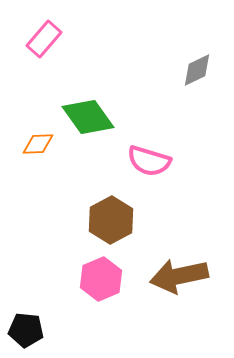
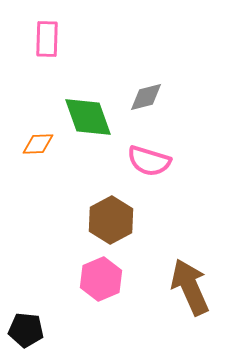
pink rectangle: moved 3 px right; rotated 39 degrees counterclockwise
gray diamond: moved 51 px left, 27 px down; rotated 12 degrees clockwise
green diamond: rotated 16 degrees clockwise
brown arrow: moved 11 px right, 11 px down; rotated 78 degrees clockwise
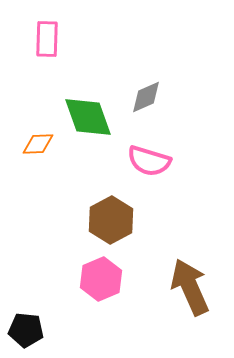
gray diamond: rotated 9 degrees counterclockwise
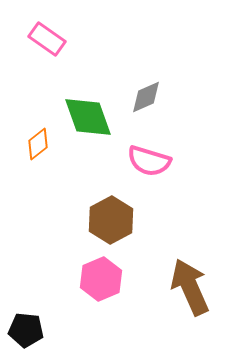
pink rectangle: rotated 57 degrees counterclockwise
orange diamond: rotated 36 degrees counterclockwise
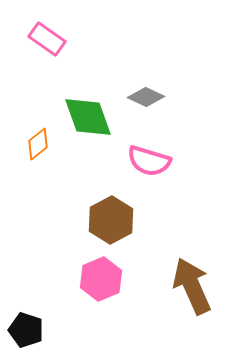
gray diamond: rotated 48 degrees clockwise
brown arrow: moved 2 px right, 1 px up
black pentagon: rotated 12 degrees clockwise
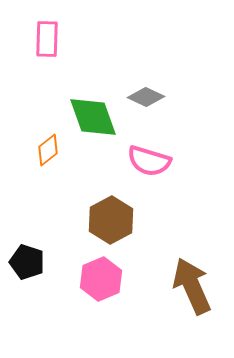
pink rectangle: rotated 57 degrees clockwise
green diamond: moved 5 px right
orange diamond: moved 10 px right, 6 px down
black pentagon: moved 1 px right, 68 px up
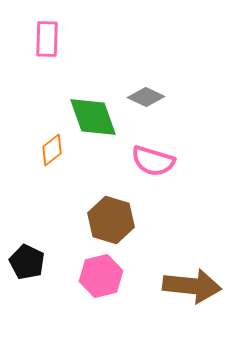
orange diamond: moved 4 px right
pink semicircle: moved 4 px right
brown hexagon: rotated 15 degrees counterclockwise
black pentagon: rotated 8 degrees clockwise
pink hexagon: moved 3 px up; rotated 9 degrees clockwise
brown arrow: rotated 120 degrees clockwise
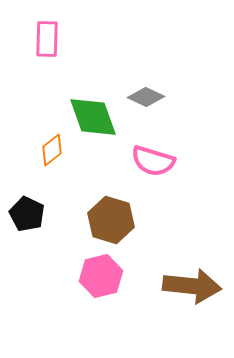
black pentagon: moved 48 px up
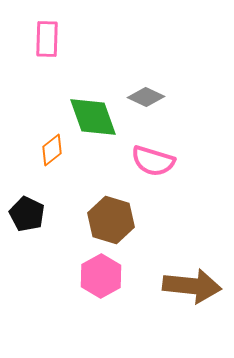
pink hexagon: rotated 15 degrees counterclockwise
